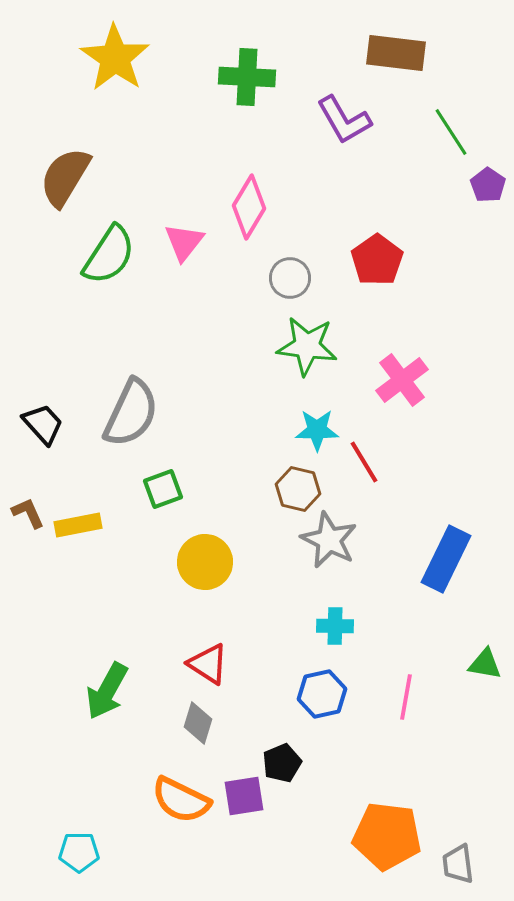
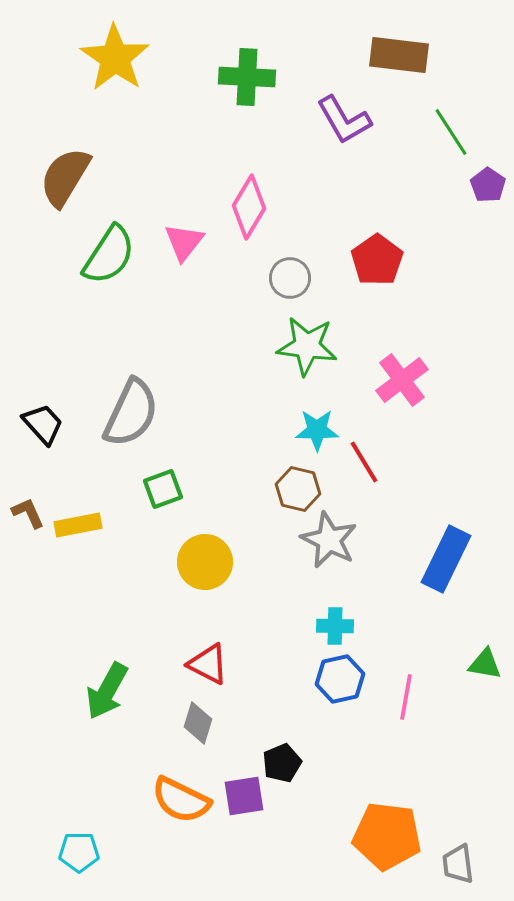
brown rectangle: moved 3 px right, 2 px down
red triangle: rotated 6 degrees counterclockwise
blue hexagon: moved 18 px right, 15 px up
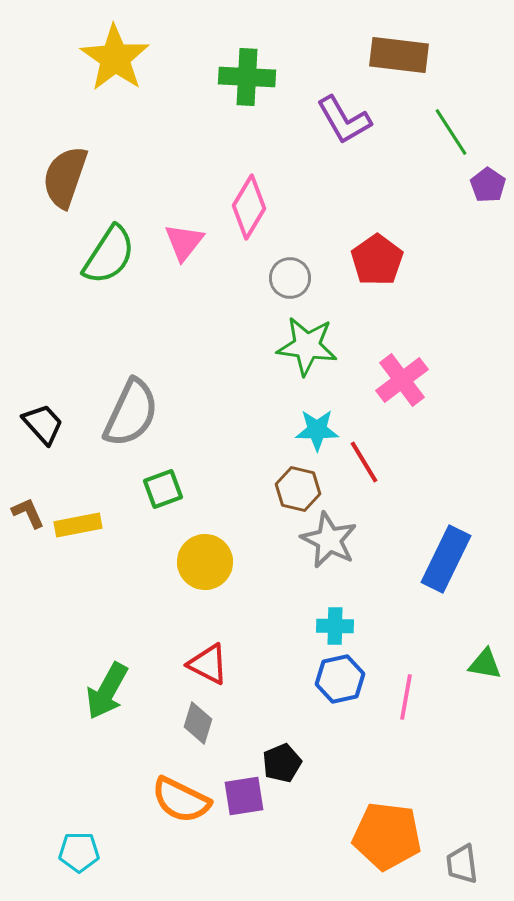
brown semicircle: rotated 12 degrees counterclockwise
gray trapezoid: moved 4 px right
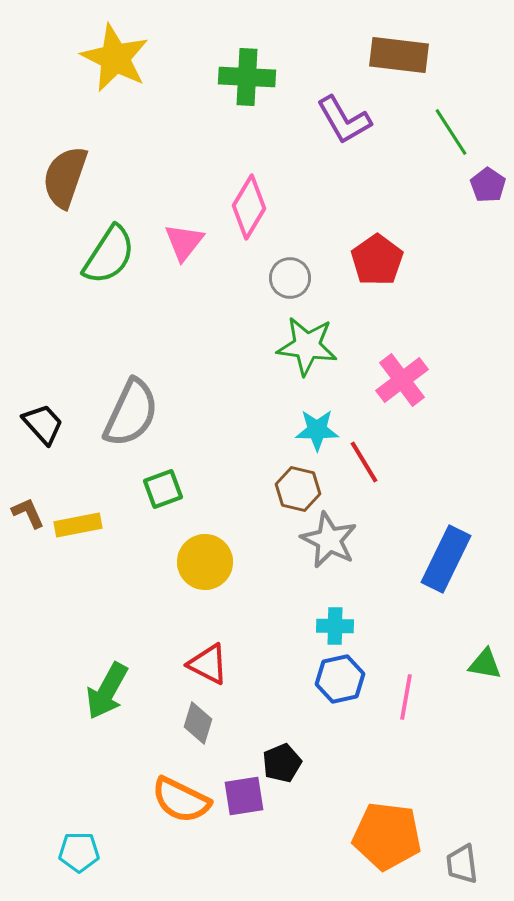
yellow star: rotated 8 degrees counterclockwise
